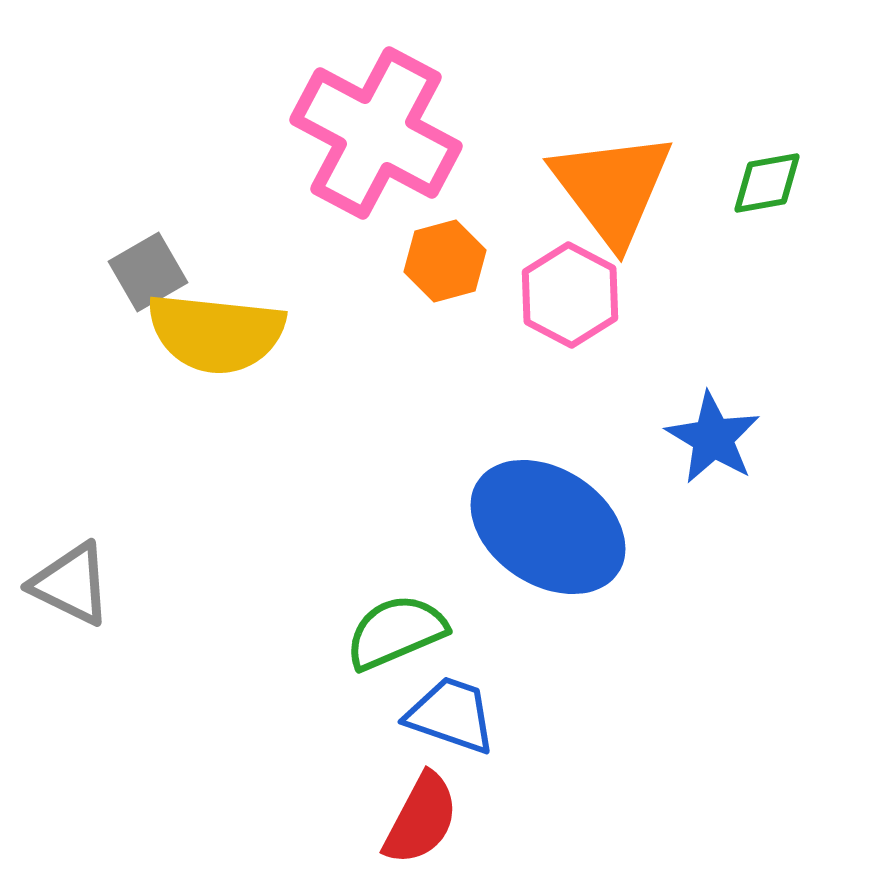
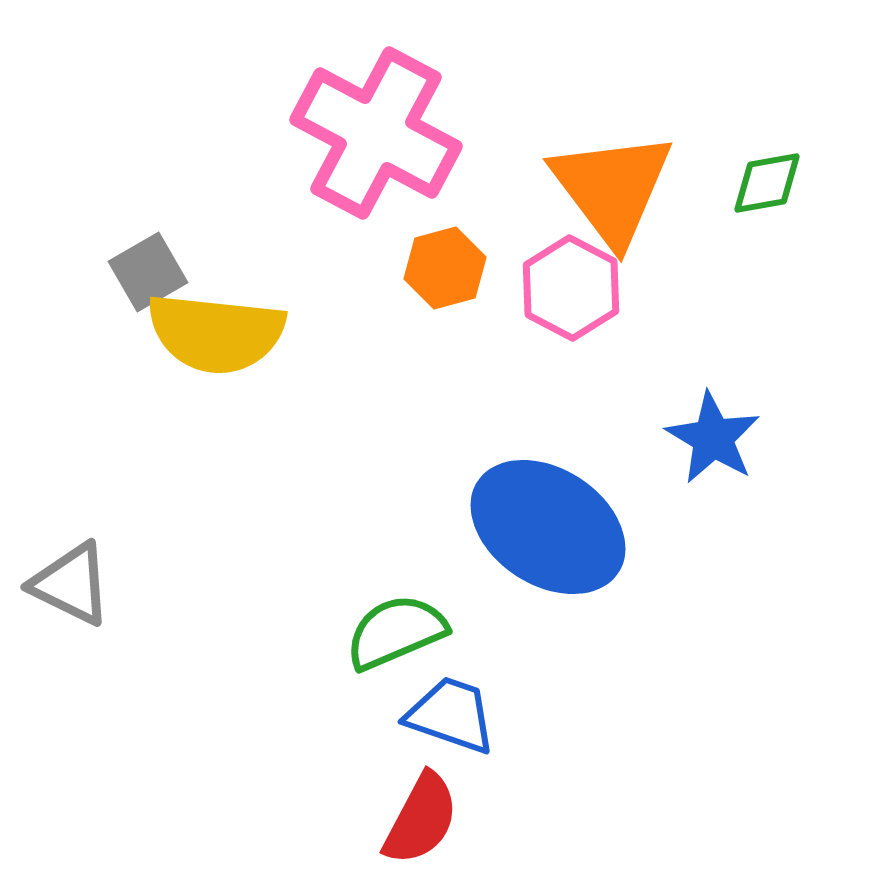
orange hexagon: moved 7 px down
pink hexagon: moved 1 px right, 7 px up
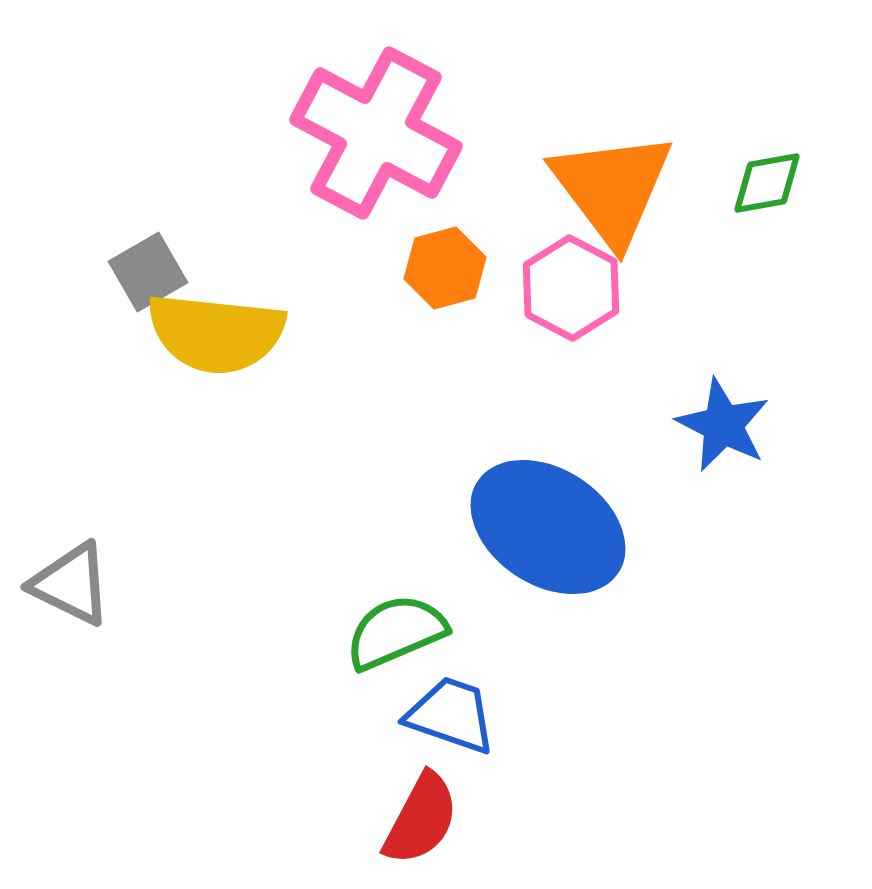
blue star: moved 10 px right, 13 px up; rotated 4 degrees counterclockwise
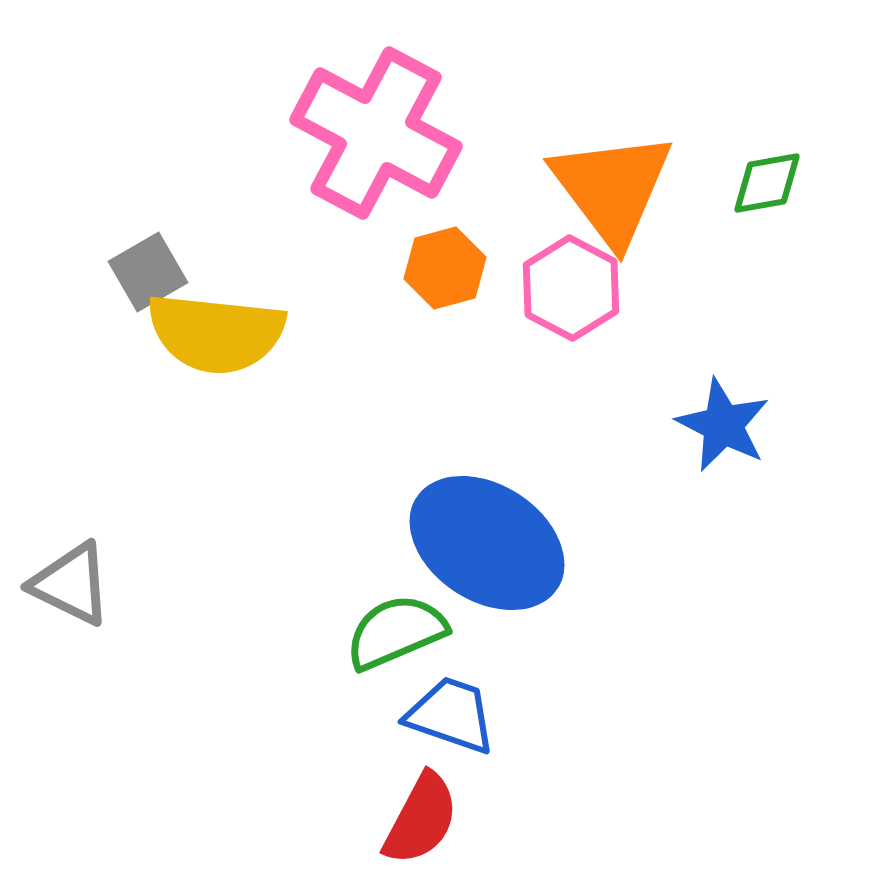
blue ellipse: moved 61 px left, 16 px down
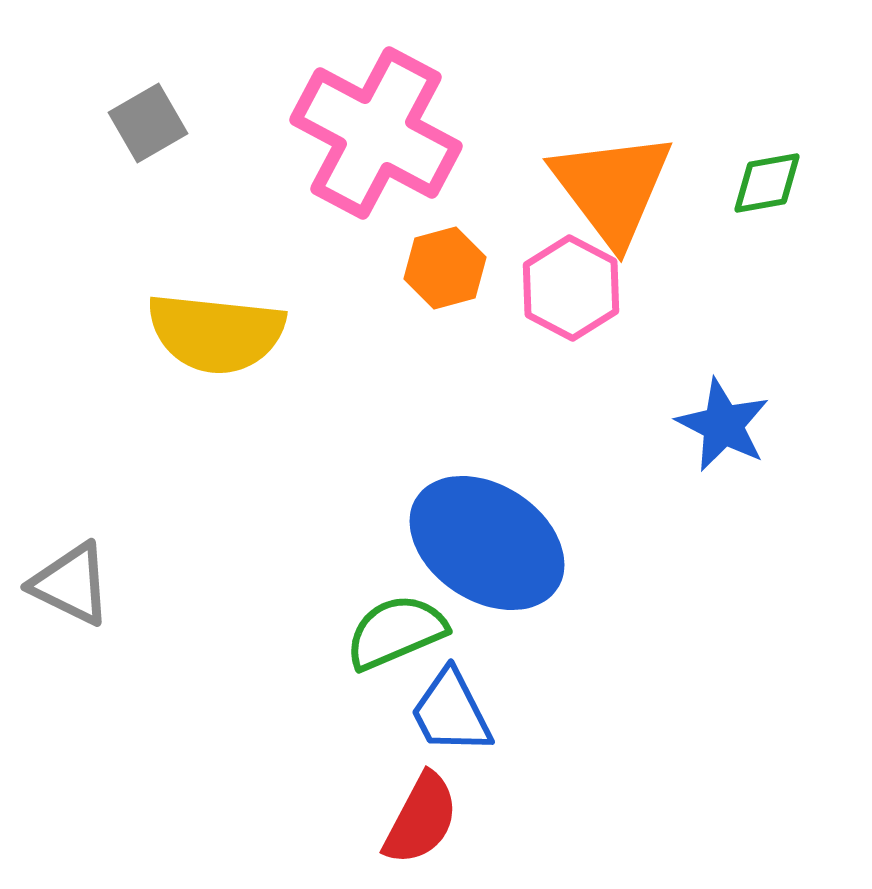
gray square: moved 149 px up
blue trapezoid: moved 3 px up; rotated 136 degrees counterclockwise
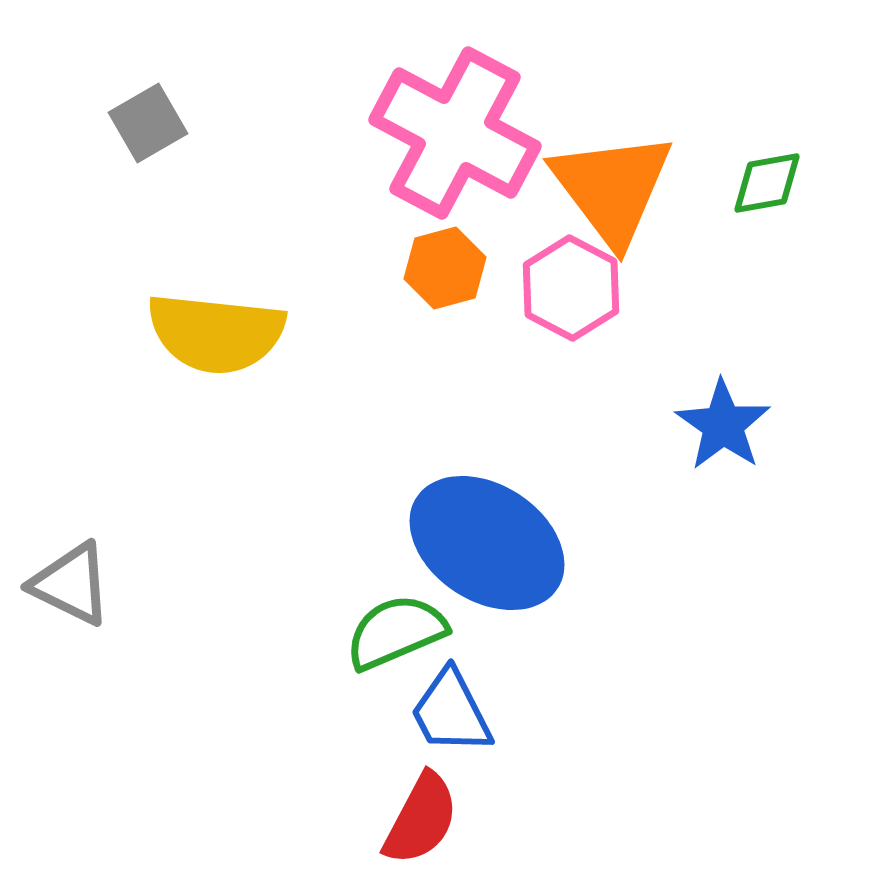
pink cross: moved 79 px right
blue star: rotated 8 degrees clockwise
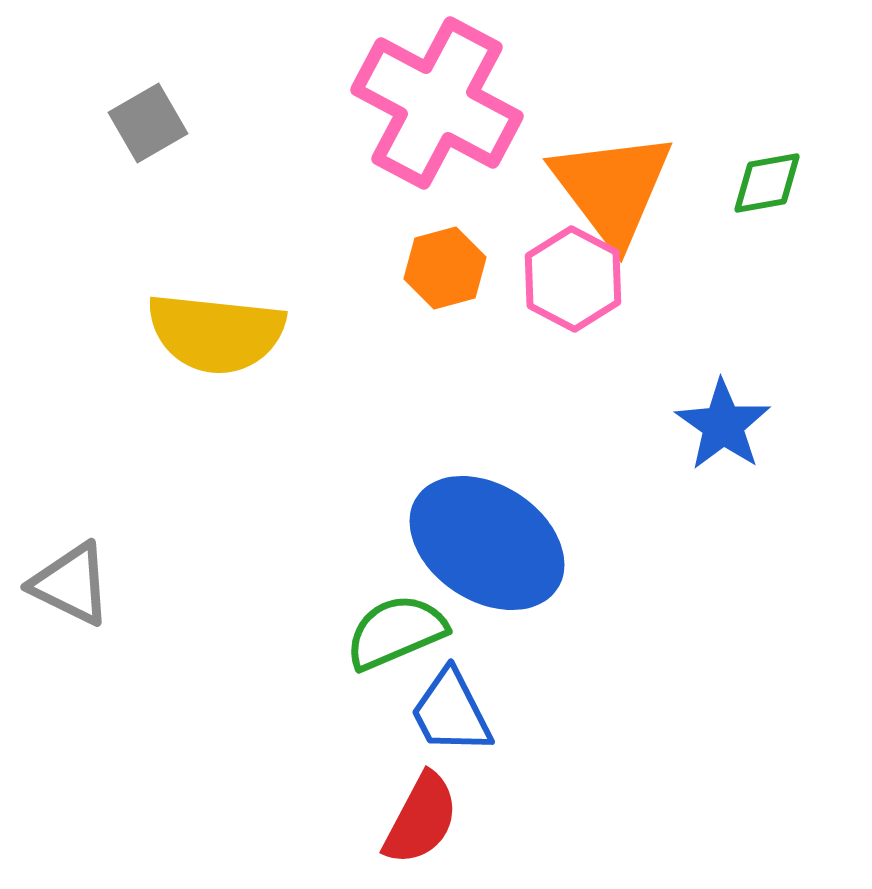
pink cross: moved 18 px left, 30 px up
pink hexagon: moved 2 px right, 9 px up
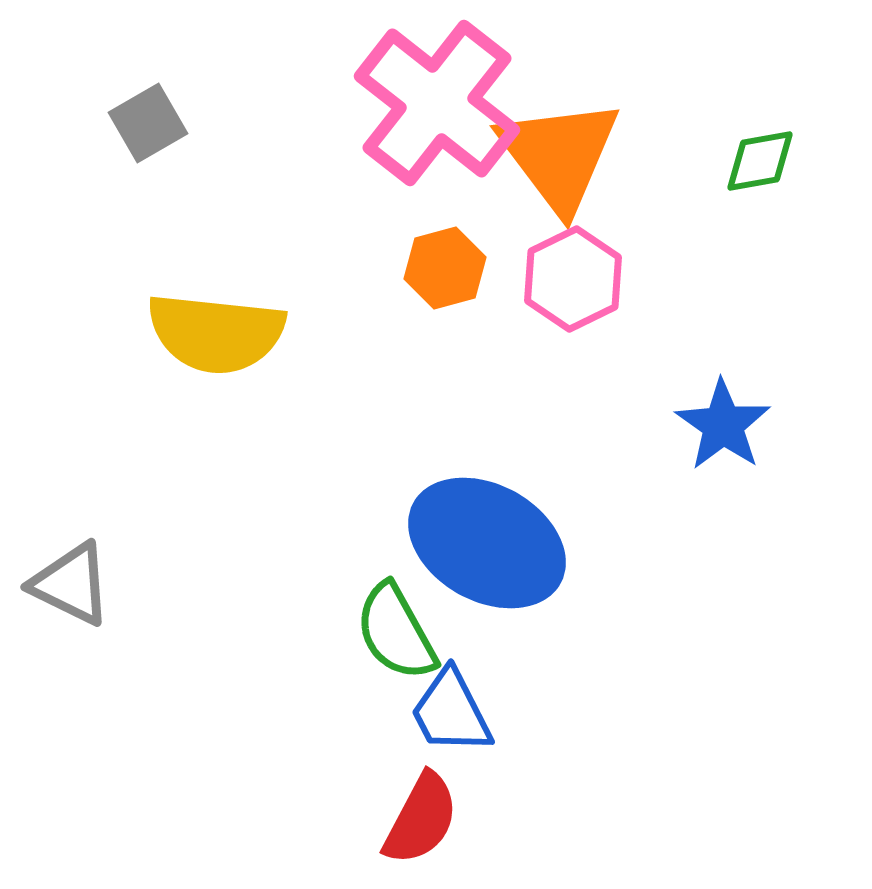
pink cross: rotated 10 degrees clockwise
green diamond: moved 7 px left, 22 px up
orange triangle: moved 53 px left, 33 px up
pink hexagon: rotated 6 degrees clockwise
blue ellipse: rotated 4 degrees counterclockwise
green semicircle: rotated 96 degrees counterclockwise
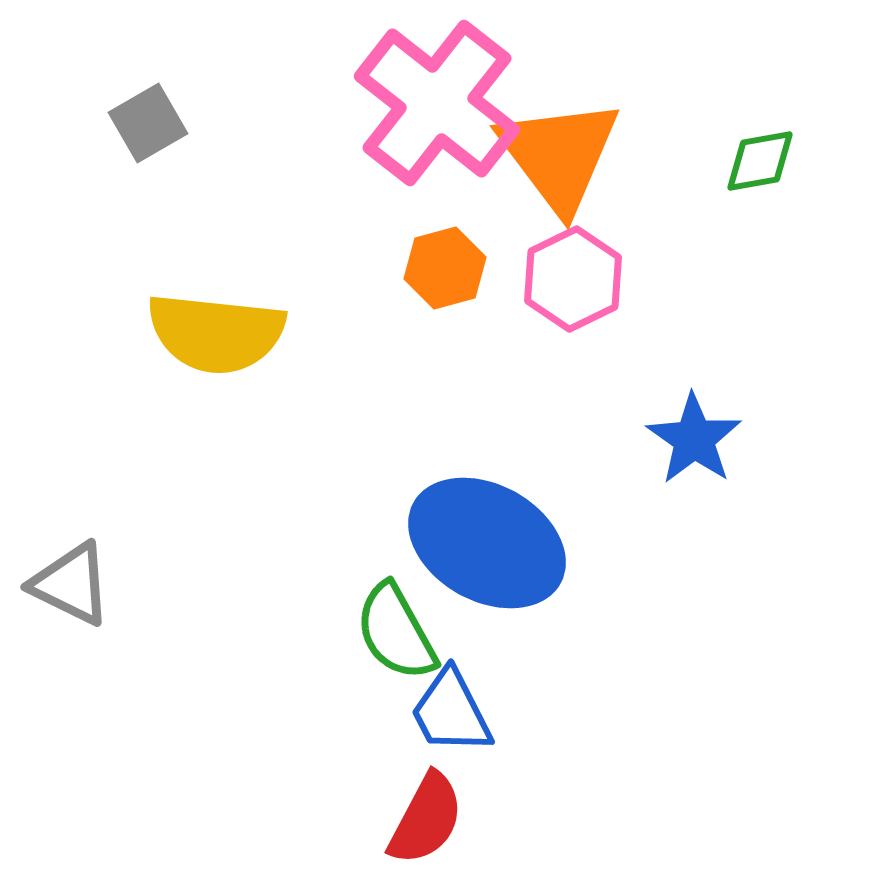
blue star: moved 29 px left, 14 px down
red semicircle: moved 5 px right
